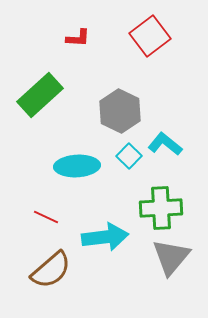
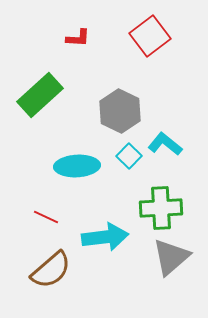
gray triangle: rotated 9 degrees clockwise
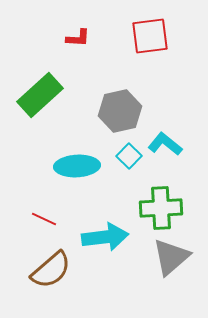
red square: rotated 30 degrees clockwise
gray hexagon: rotated 21 degrees clockwise
red line: moved 2 px left, 2 px down
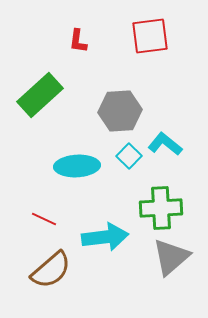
red L-shape: moved 3 px down; rotated 95 degrees clockwise
gray hexagon: rotated 9 degrees clockwise
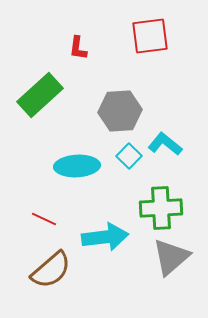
red L-shape: moved 7 px down
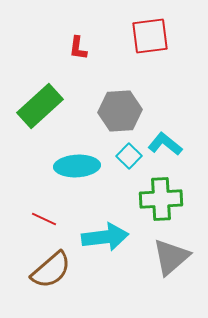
green rectangle: moved 11 px down
green cross: moved 9 px up
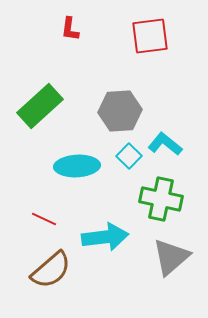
red L-shape: moved 8 px left, 19 px up
green cross: rotated 15 degrees clockwise
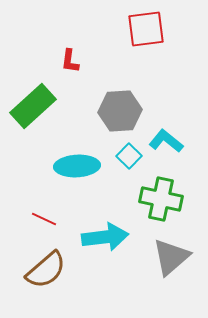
red L-shape: moved 32 px down
red square: moved 4 px left, 7 px up
green rectangle: moved 7 px left
cyan L-shape: moved 1 px right, 3 px up
brown semicircle: moved 5 px left
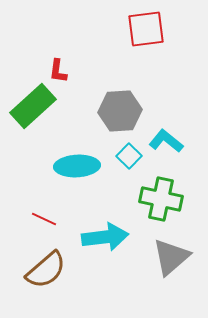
red L-shape: moved 12 px left, 10 px down
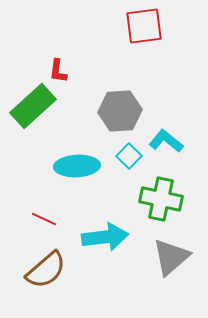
red square: moved 2 px left, 3 px up
